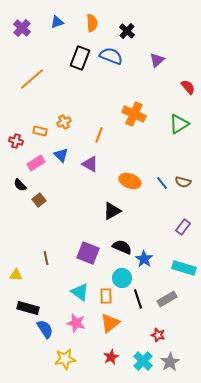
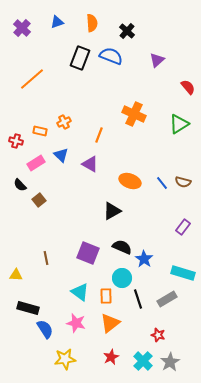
cyan rectangle at (184, 268): moved 1 px left, 5 px down
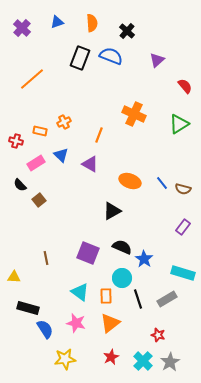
red semicircle at (188, 87): moved 3 px left, 1 px up
brown semicircle at (183, 182): moved 7 px down
yellow triangle at (16, 275): moved 2 px left, 2 px down
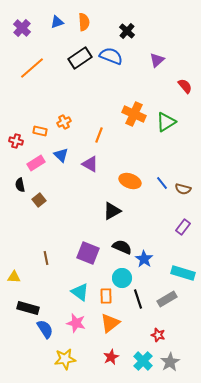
orange semicircle at (92, 23): moved 8 px left, 1 px up
black rectangle at (80, 58): rotated 35 degrees clockwise
orange line at (32, 79): moved 11 px up
green triangle at (179, 124): moved 13 px left, 2 px up
black semicircle at (20, 185): rotated 32 degrees clockwise
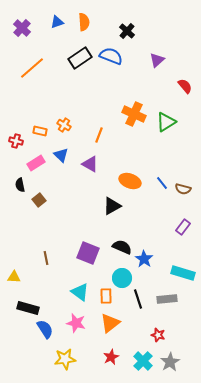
orange cross at (64, 122): moved 3 px down; rotated 32 degrees counterclockwise
black triangle at (112, 211): moved 5 px up
gray rectangle at (167, 299): rotated 24 degrees clockwise
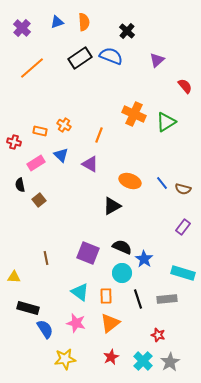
red cross at (16, 141): moved 2 px left, 1 px down
cyan circle at (122, 278): moved 5 px up
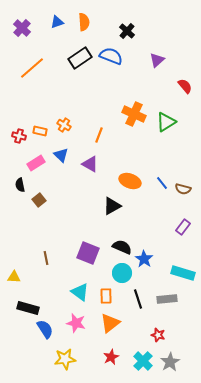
red cross at (14, 142): moved 5 px right, 6 px up
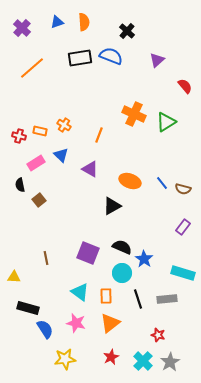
black rectangle at (80, 58): rotated 25 degrees clockwise
purple triangle at (90, 164): moved 5 px down
